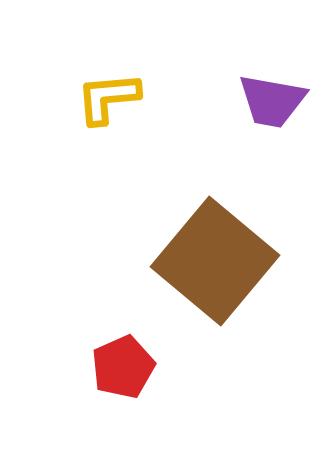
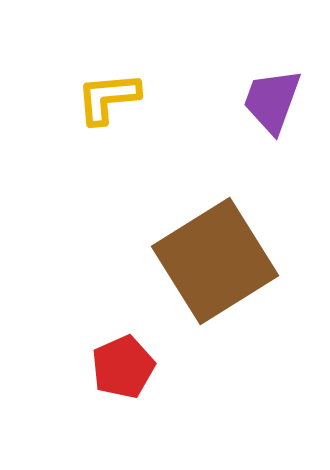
purple trapezoid: rotated 100 degrees clockwise
brown square: rotated 18 degrees clockwise
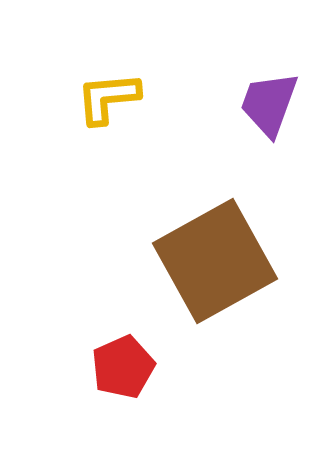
purple trapezoid: moved 3 px left, 3 px down
brown square: rotated 3 degrees clockwise
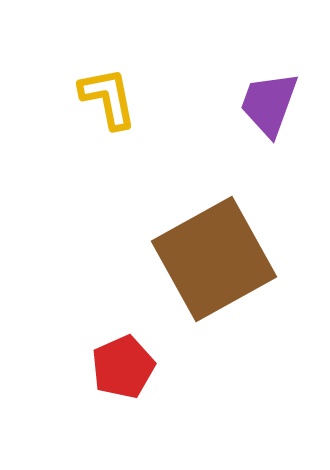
yellow L-shape: rotated 84 degrees clockwise
brown square: moved 1 px left, 2 px up
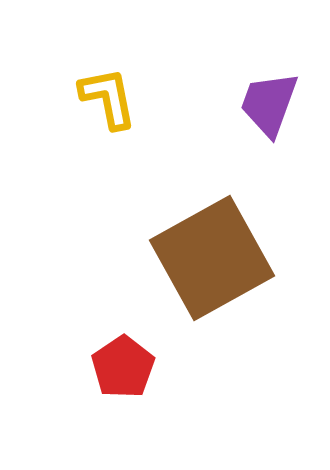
brown square: moved 2 px left, 1 px up
red pentagon: rotated 10 degrees counterclockwise
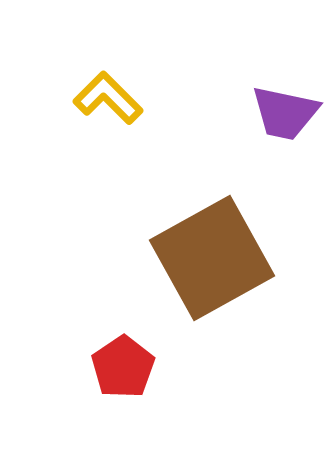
yellow L-shape: rotated 34 degrees counterclockwise
purple trapezoid: moved 16 px right, 9 px down; rotated 98 degrees counterclockwise
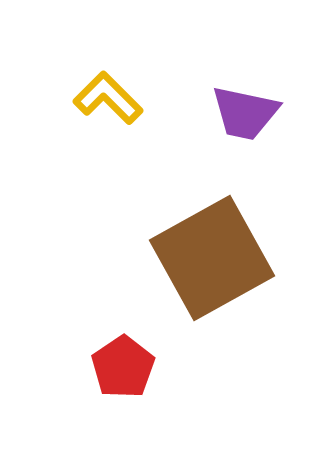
purple trapezoid: moved 40 px left
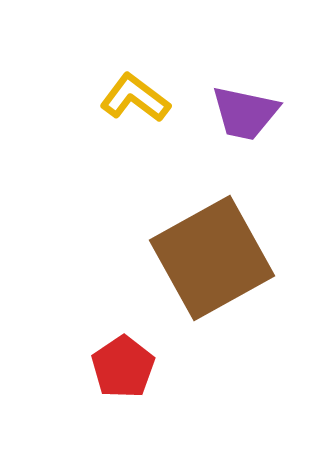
yellow L-shape: moved 27 px right; rotated 8 degrees counterclockwise
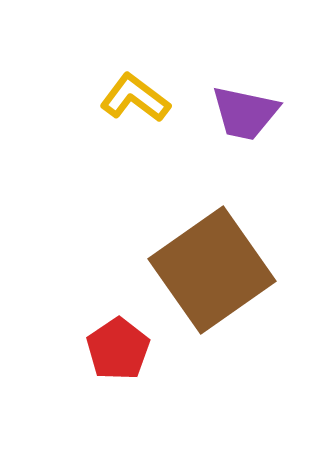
brown square: moved 12 px down; rotated 6 degrees counterclockwise
red pentagon: moved 5 px left, 18 px up
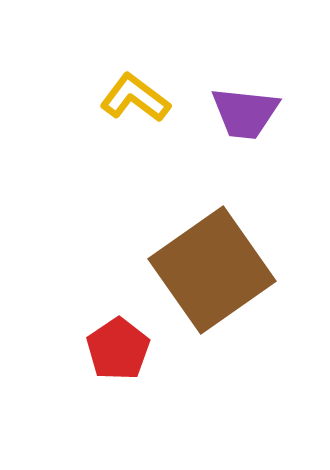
purple trapezoid: rotated 6 degrees counterclockwise
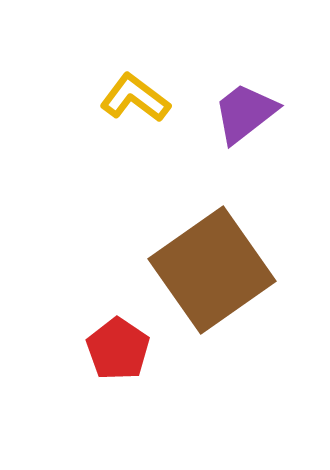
purple trapezoid: rotated 136 degrees clockwise
red pentagon: rotated 4 degrees counterclockwise
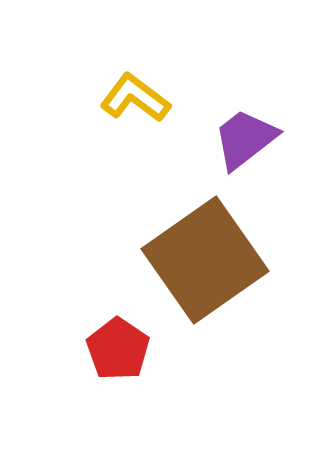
purple trapezoid: moved 26 px down
brown square: moved 7 px left, 10 px up
